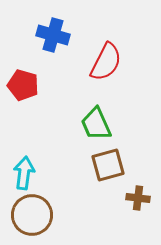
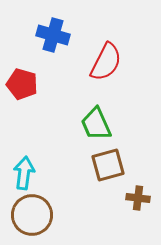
red pentagon: moved 1 px left, 1 px up
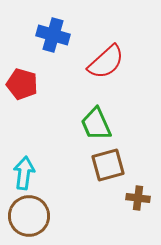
red semicircle: rotated 21 degrees clockwise
brown circle: moved 3 px left, 1 px down
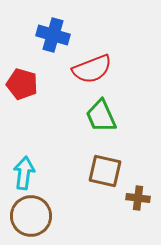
red semicircle: moved 14 px left, 7 px down; rotated 21 degrees clockwise
green trapezoid: moved 5 px right, 8 px up
brown square: moved 3 px left, 6 px down; rotated 28 degrees clockwise
brown circle: moved 2 px right
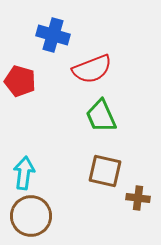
red pentagon: moved 2 px left, 3 px up
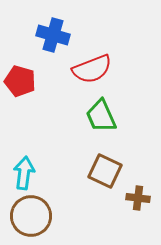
brown square: rotated 12 degrees clockwise
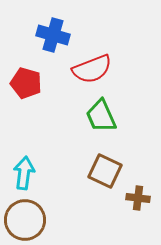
red pentagon: moved 6 px right, 2 px down
brown circle: moved 6 px left, 4 px down
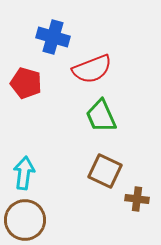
blue cross: moved 2 px down
brown cross: moved 1 px left, 1 px down
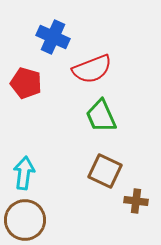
blue cross: rotated 8 degrees clockwise
brown cross: moved 1 px left, 2 px down
